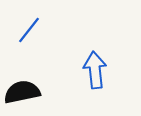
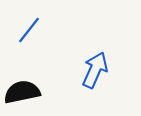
blue arrow: rotated 30 degrees clockwise
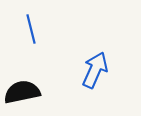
blue line: moved 2 px right, 1 px up; rotated 52 degrees counterclockwise
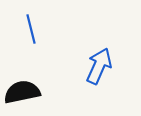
blue arrow: moved 4 px right, 4 px up
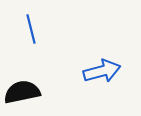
blue arrow: moved 3 px right, 5 px down; rotated 51 degrees clockwise
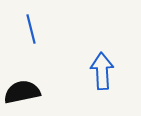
blue arrow: rotated 78 degrees counterclockwise
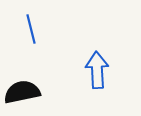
blue arrow: moved 5 px left, 1 px up
